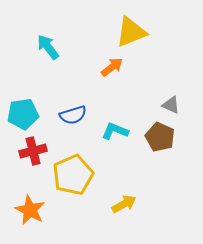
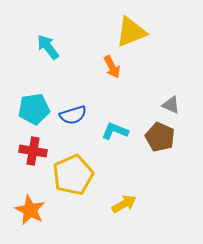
orange arrow: rotated 100 degrees clockwise
cyan pentagon: moved 11 px right, 5 px up
red cross: rotated 24 degrees clockwise
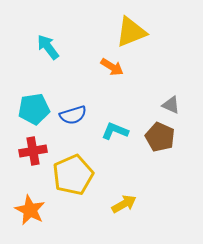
orange arrow: rotated 30 degrees counterclockwise
red cross: rotated 20 degrees counterclockwise
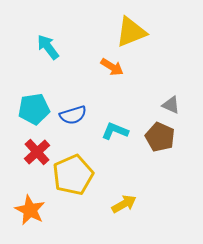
red cross: moved 4 px right, 1 px down; rotated 32 degrees counterclockwise
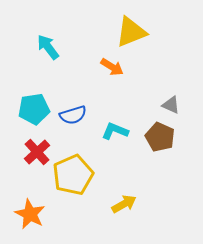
orange star: moved 4 px down
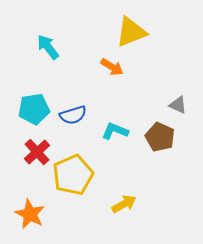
gray triangle: moved 7 px right
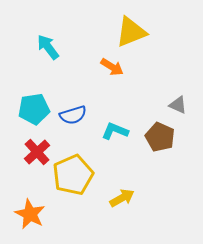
yellow arrow: moved 2 px left, 6 px up
